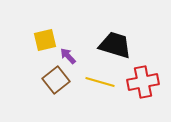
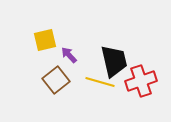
black trapezoid: moved 1 px left, 16 px down; rotated 60 degrees clockwise
purple arrow: moved 1 px right, 1 px up
red cross: moved 2 px left, 1 px up; rotated 8 degrees counterclockwise
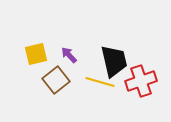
yellow square: moved 9 px left, 14 px down
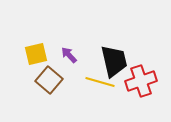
brown square: moved 7 px left; rotated 12 degrees counterclockwise
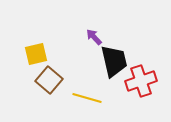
purple arrow: moved 25 px right, 18 px up
yellow line: moved 13 px left, 16 px down
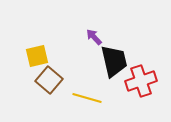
yellow square: moved 1 px right, 2 px down
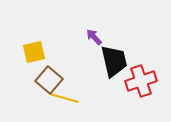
yellow square: moved 3 px left, 4 px up
yellow line: moved 23 px left
